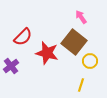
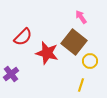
purple cross: moved 8 px down
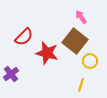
red semicircle: moved 1 px right
brown square: moved 1 px right, 1 px up
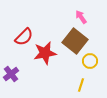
red star: moved 2 px left; rotated 25 degrees counterclockwise
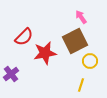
brown square: rotated 25 degrees clockwise
